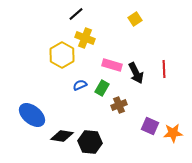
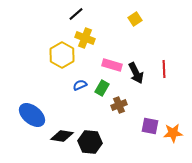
purple square: rotated 12 degrees counterclockwise
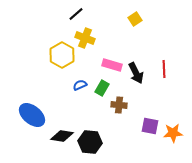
brown cross: rotated 28 degrees clockwise
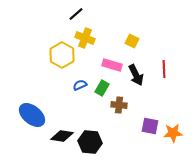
yellow square: moved 3 px left, 22 px down; rotated 32 degrees counterclockwise
black arrow: moved 2 px down
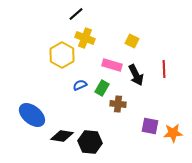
brown cross: moved 1 px left, 1 px up
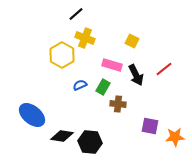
red line: rotated 54 degrees clockwise
green rectangle: moved 1 px right, 1 px up
orange star: moved 2 px right, 4 px down
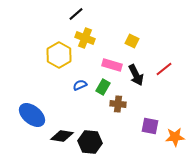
yellow hexagon: moved 3 px left
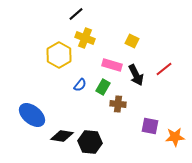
blue semicircle: rotated 152 degrees clockwise
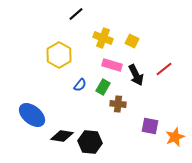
yellow cross: moved 18 px right
orange star: rotated 18 degrees counterclockwise
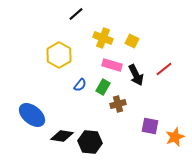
brown cross: rotated 21 degrees counterclockwise
